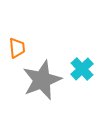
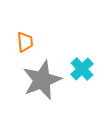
orange trapezoid: moved 8 px right, 6 px up
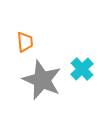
gray star: rotated 27 degrees counterclockwise
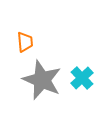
cyan cross: moved 9 px down
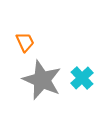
orange trapezoid: rotated 20 degrees counterclockwise
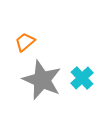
orange trapezoid: rotated 105 degrees counterclockwise
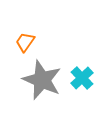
orange trapezoid: rotated 15 degrees counterclockwise
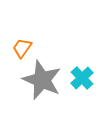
orange trapezoid: moved 3 px left, 6 px down
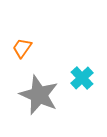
gray star: moved 3 px left, 15 px down
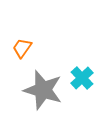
gray star: moved 4 px right, 5 px up; rotated 6 degrees counterclockwise
